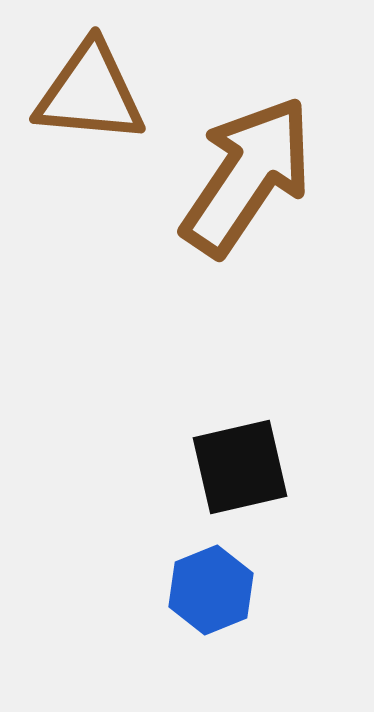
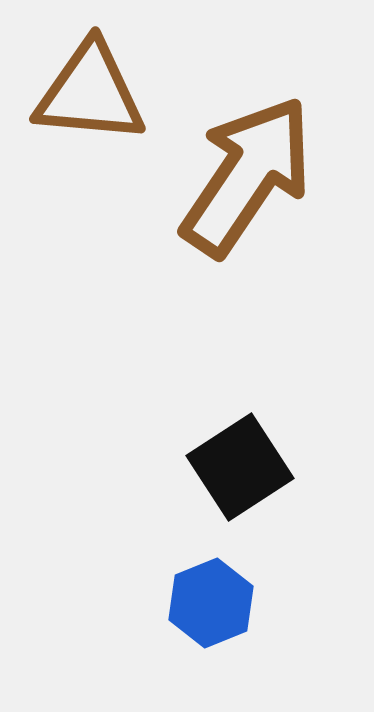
black square: rotated 20 degrees counterclockwise
blue hexagon: moved 13 px down
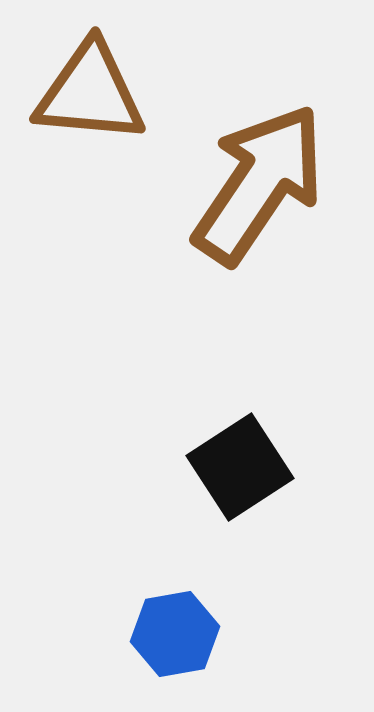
brown arrow: moved 12 px right, 8 px down
blue hexagon: moved 36 px left, 31 px down; rotated 12 degrees clockwise
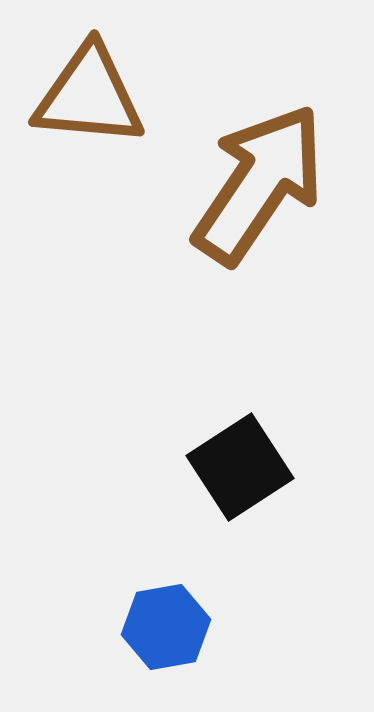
brown triangle: moved 1 px left, 3 px down
blue hexagon: moved 9 px left, 7 px up
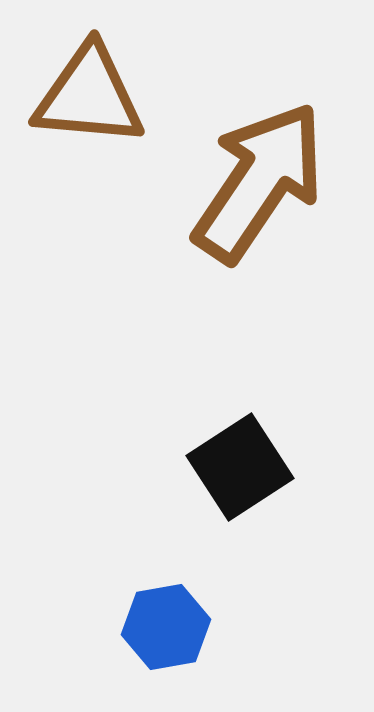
brown arrow: moved 2 px up
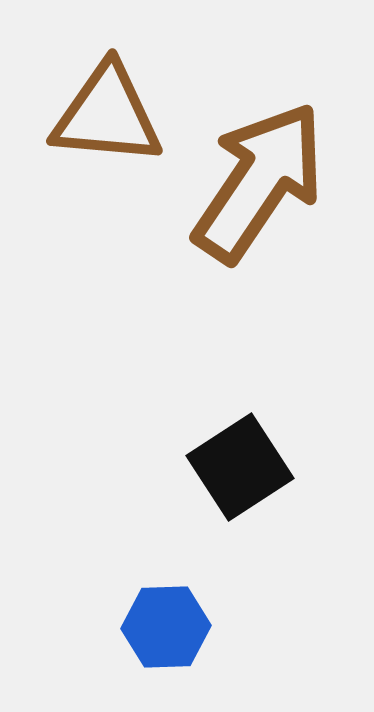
brown triangle: moved 18 px right, 19 px down
blue hexagon: rotated 8 degrees clockwise
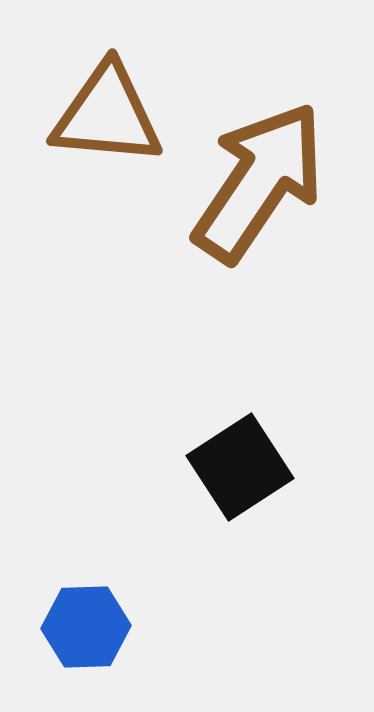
blue hexagon: moved 80 px left
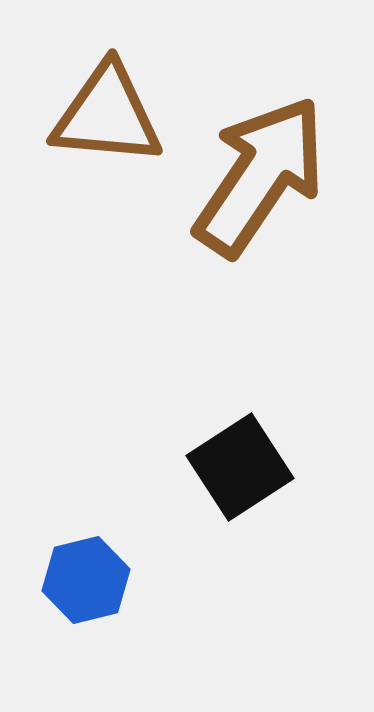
brown arrow: moved 1 px right, 6 px up
blue hexagon: moved 47 px up; rotated 12 degrees counterclockwise
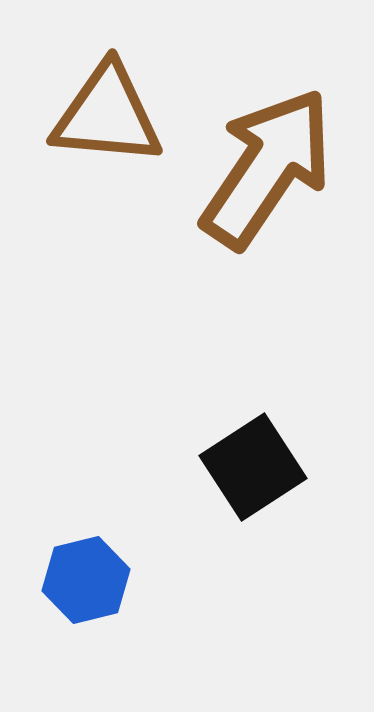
brown arrow: moved 7 px right, 8 px up
black square: moved 13 px right
